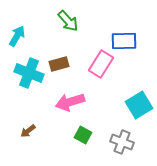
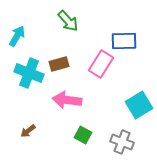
pink arrow: moved 3 px left, 2 px up; rotated 24 degrees clockwise
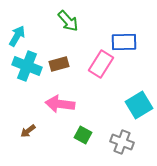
blue rectangle: moved 1 px down
cyan cross: moved 2 px left, 7 px up
pink arrow: moved 7 px left, 4 px down
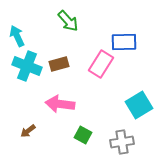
cyan arrow: rotated 55 degrees counterclockwise
gray cross: rotated 30 degrees counterclockwise
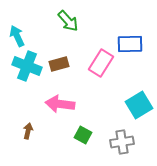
blue rectangle: moved 6 px right, 2 px down
pink rectangle: moved 1 px up
brown arrow: rotated 140 degrees clockwise
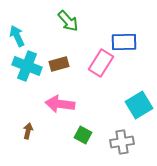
blue rectangle: moved 6 px left, 2 px up
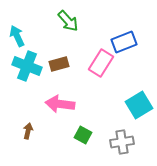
blue rectangle: rotated 20 degrees counterclockwise
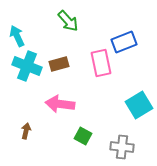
pink rectangle: rotated 44 degrees counterclockwise
brown arrow: moved 2 px left
green square: moved 1 px down
gray cross: moved 5 px down; rotated 15 degrees clockwise
